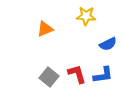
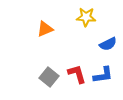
yellow star: moved 1 px down
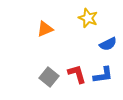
yellow star: moved 2 px right, 1 px down; rotated 18 degrees clockwise
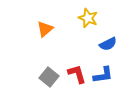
orange triangle: rotated 18 degrees counterclockwise
